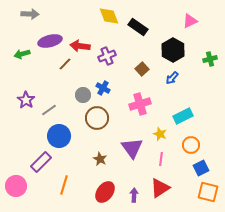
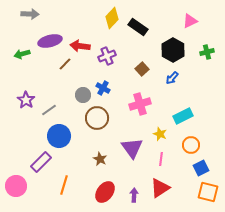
yellow diamond: moved 3 px right, 2 px down; rotated 65 degrees clockwise
green cross: moved 3 px left, 7 px up
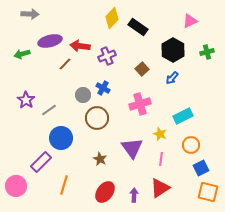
blue circle: moved 2 px right, 2 px down
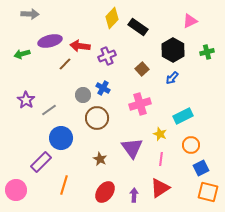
pink circle: moved 4 px down
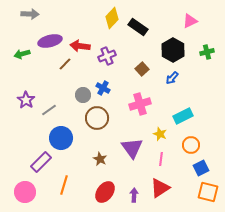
pink circle: moved 9 px right, 2 px down
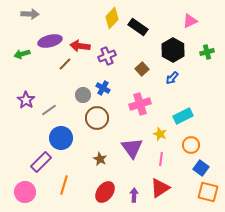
blue square: rotated 28 degrees counterclockwise
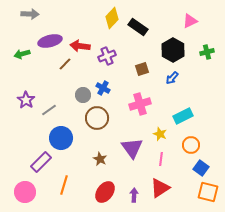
brown square: rotated 24 degrees clockwise
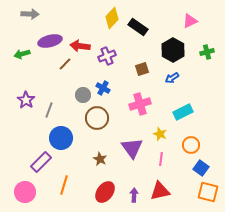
blue arrow: rotated 16 degrees clockwise
gray line: rotated 35 degrees counterclockwise
cyan rectangle: moved 4 px up
red triangle: moved 3 px down; rotated 20 degrees clockwise
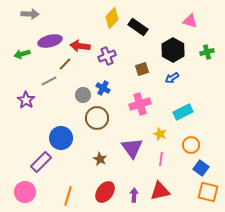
pink triangle: rotated 42 degrees clockwise
gray line: moved 29 px up; rotated 42 degrees clockwise
orange line: moved 4 px right, 11 px down
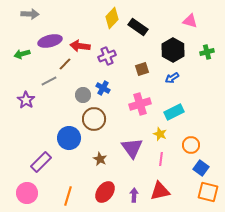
cyan rectangle: moved 9 px left
brown circle: moved 3 px left, 1 px down
blue circle: moved 8 px right
pink circle: moved 2 px right, 1 px down
